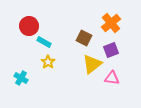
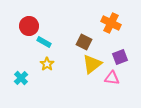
orange cross: rotated 24 degrees counterclockwise
brown square: moved 4 px down
purple square: moved 9 px right, 7 px down
yellow star: moved 1 px left, 2 px down
cyan cross: rotated 16 degrees clockwise
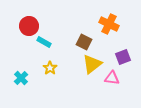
orange cross: moved 2 px left, 1 px down
purple square: moved 3 px right
yellow star: moved 3 px right, 4 px down
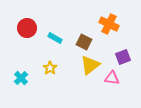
red circle: moved 2 px left, 2 px down
cyan rectangle: moved 11 px right, 4 px up
yellow triangle: moved 2 px left, 1 px down
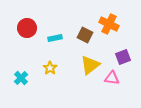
cyan rectangle: rotated 40 degrees counterclockwise
brown square: moved 1 px right, 7 px up
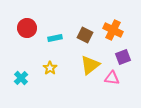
orange cross: moved 4 px right, 6 px down
